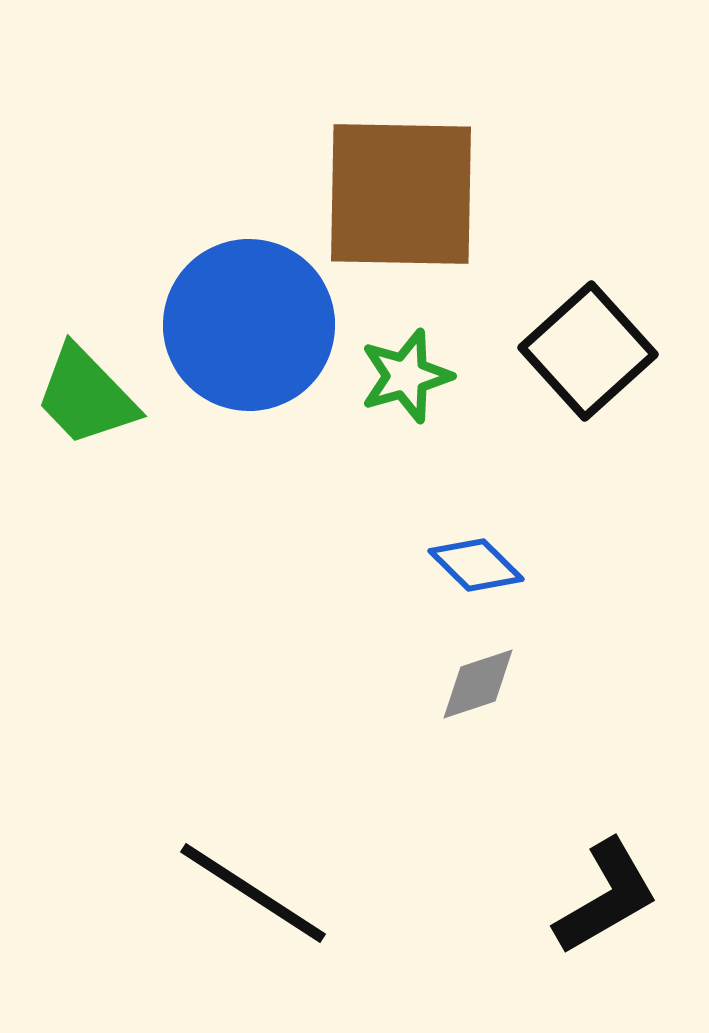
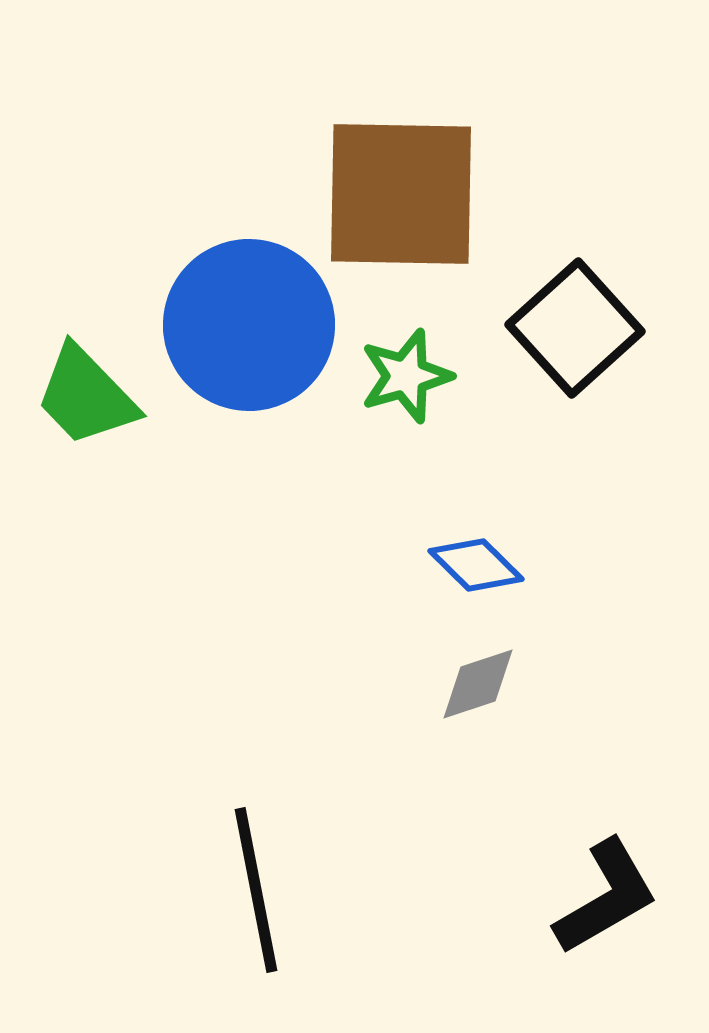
black square: moved 13 px left, 23 px up
black line: moved 3 px right, 3 px up; rotated 46 degrees clockwise
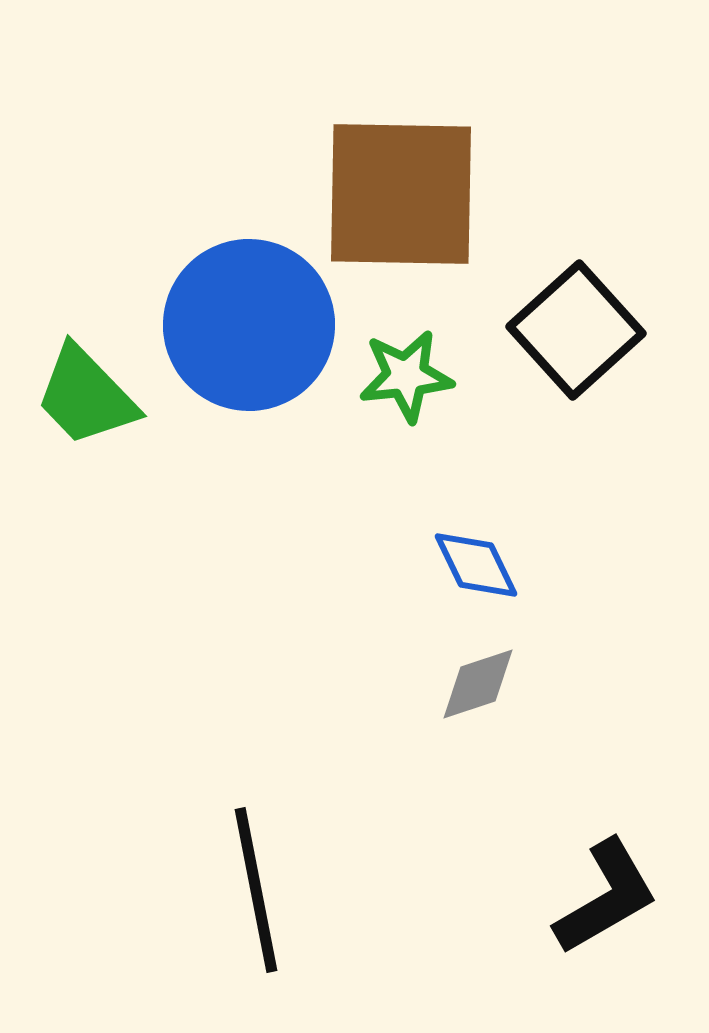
black square: moved 1 px right, 2 px down
green star: rotated 10 degrees clockwise
blue diamond: rotated 20 degrees clockwise
